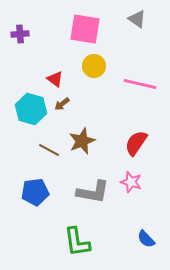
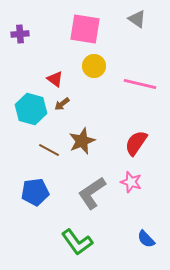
gray L-shape: moved 1 px left, 1 px down; rotated 136 degrees clockwise
green L-shape: rotated 28 degrees counterclockwise
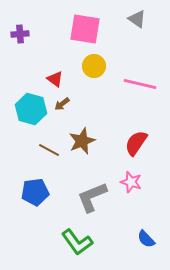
gray L-shape: moved 4 px down; rotated 12 degrees clockwise
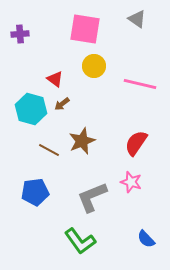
green L-shape: moved 3 px right, 1 px up
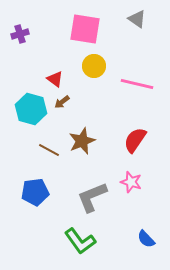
purple cross: rotated 12 degrees counterclockwise
pink line: moved 3 px left
brown arrow: moved 2 px up
red semicircle: moved 1 px left, 3 px up
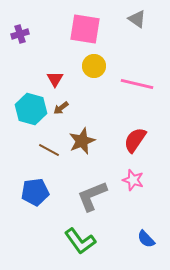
red triangle: rotated 24 degrees clockwise
brown arrow: moved 1 px left, 6 px down
pink star: moved 2 px right, 2 px up
gray L-shape: moved 1 px up
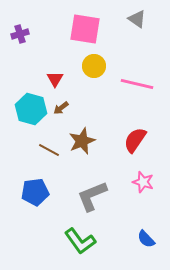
pink star: moved 10 px right, 2 px down
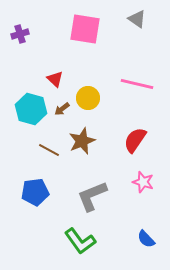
yellow circle: moved 6 px left, 32 px down
red triangle: rotated 18 degrees counterclockwise
brown arrow: moved 1 px right, 1 px down
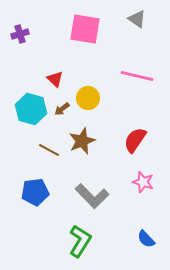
pink line: moved 8 px up
gray L-shape: rotated 112 degrees counterclockwise
green L-shape: rotated 112 degrees counterclockwise
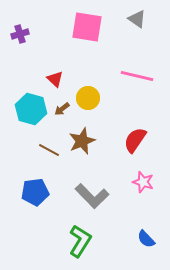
pink square: moved 2 px right, 2 px up
